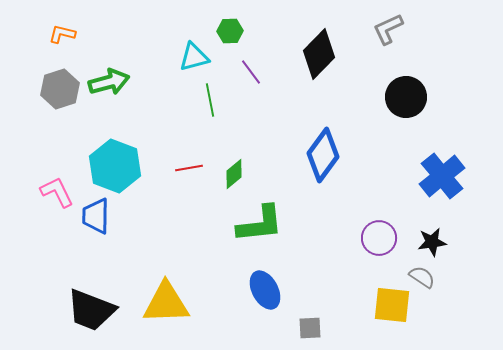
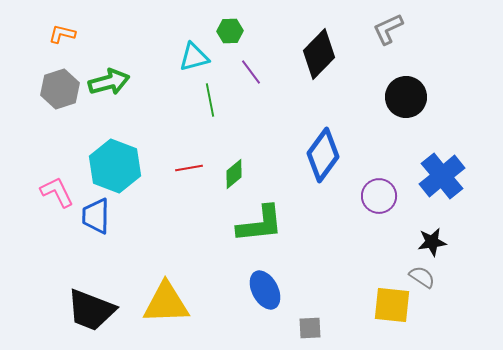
purple circle: moved 42 px up
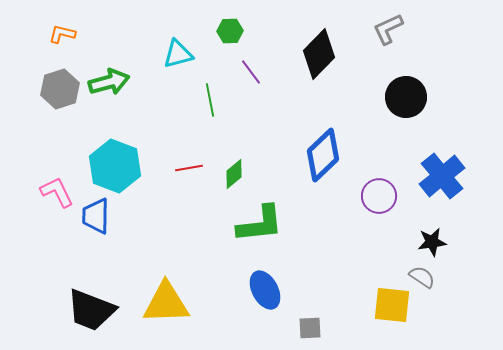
cyan triangle: moved 16 px left, 3 px up
blue diamond: rotated 10 degrees clockwise
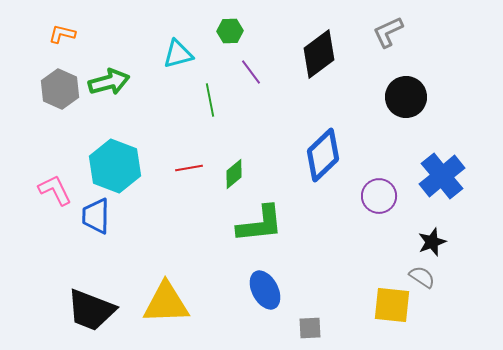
gray L-shape: moved 3 px down
black diamond: rotated 9 degrees clockwise
gray hexagon: rotated 18 degrees counterclockwise
pink L-shape: moved 2 px left, 2 px up
black star: rotated 12 degrees counterclockwise
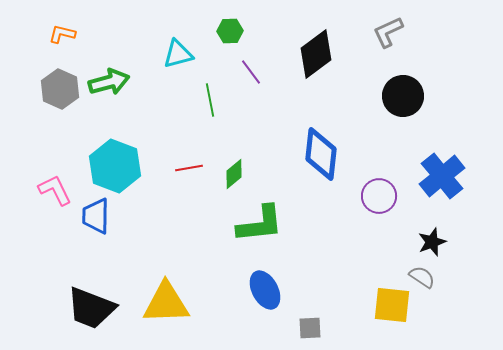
black diamond: moved 3 px left
black circle: moved 3 px left, 1 px up
blue diamond: moved 2 px left, 1 px up; rotated 40 degrees counterclockwise
black trapezoid: moved 2 px up
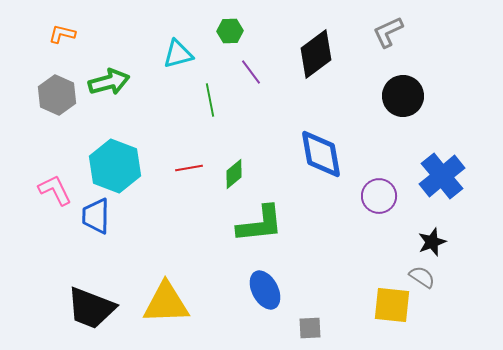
gray hexagon: moved 3 px left, 6 px down
blue diamond: rotated 16 degrees counterclockwise
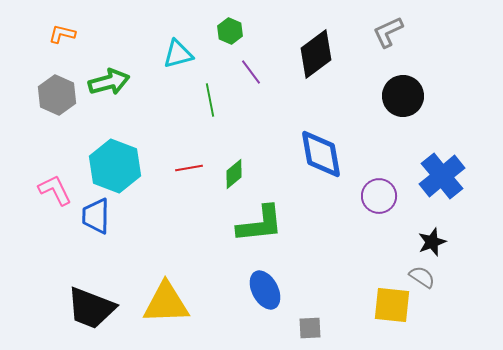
green hexagon: rotated 25 degrees clockwise
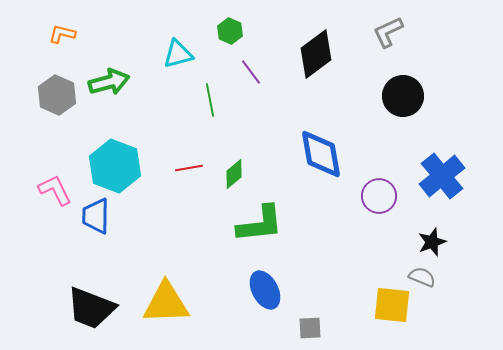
gray semicircle: rotated 12 degrees counterclockwise
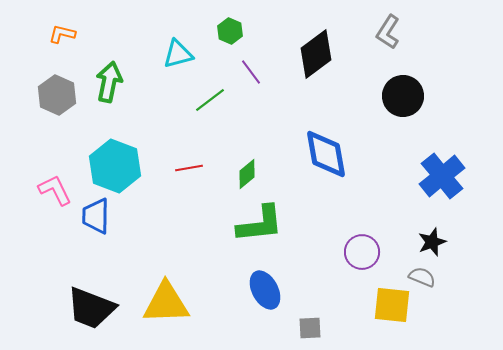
gray L-shape: rotated 32 degrees counterclockwise
green arrow: rotated 63 degrees counterclockwise
green line: rotated 64 degrees clockwise
blue diamond: moved 5 px right
green diamond: moved 13 px right
purple circle: moved 17 px left, 56 px down
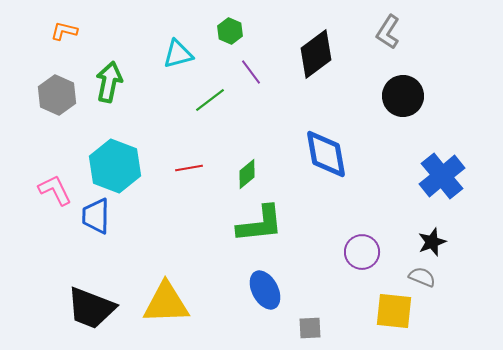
orange L-shape: moved 2 px right, 3 px up
yellow square: moved 2 px right, 6 px down
